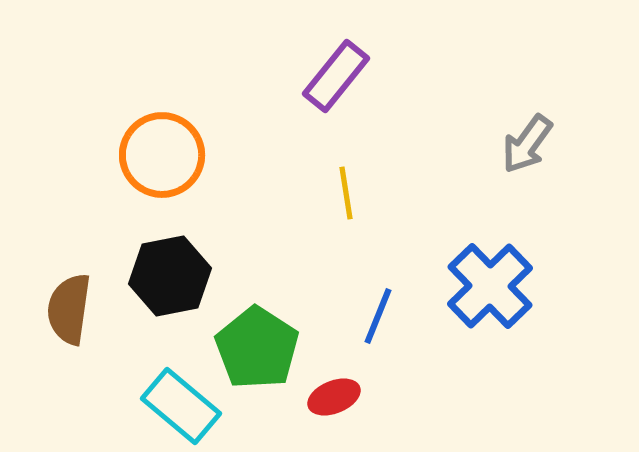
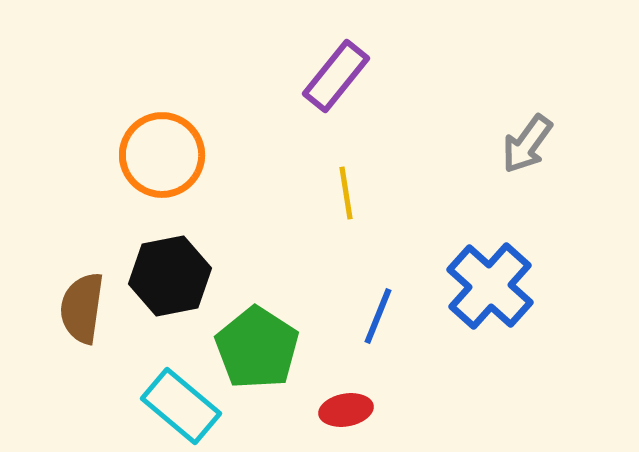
blue cross: rotated 4 degrees counterclockwise
brown semicircle: moved 13 px right, 1 px up
red ellipse: moved 12 px right, 13 px down; rotated 12 degrees clockwise
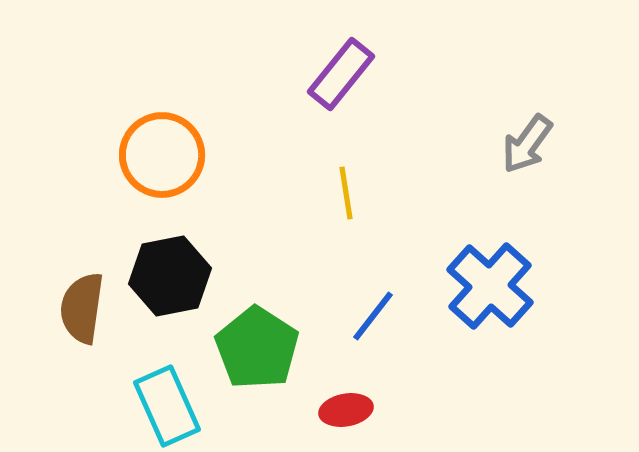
purple rectangle: moved 5 px right, 2 px up
blue line: moved 5 px left; rotated 16 degrees clockwise
cyan rectangle: moved 14 px left; rotated 26 degrees clockwise
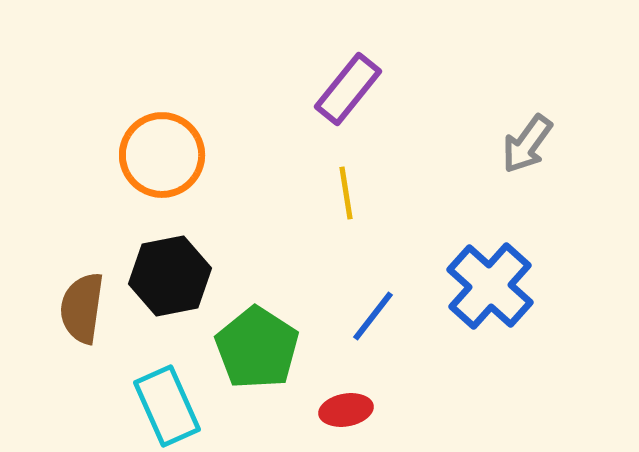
purple rectangle: moved 7 px right, 15 px down
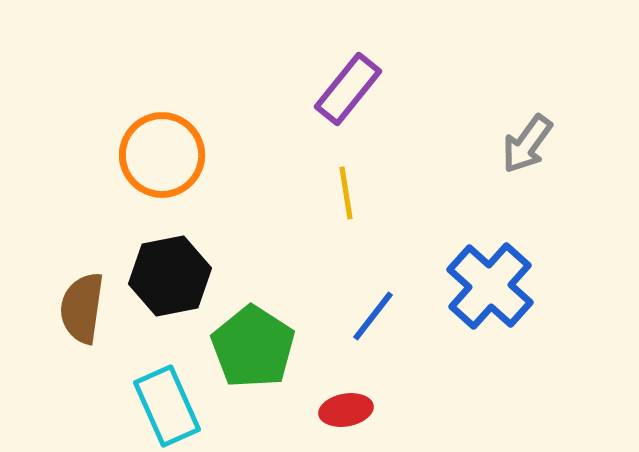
green pentagon: moved 4 px left, 1 px up
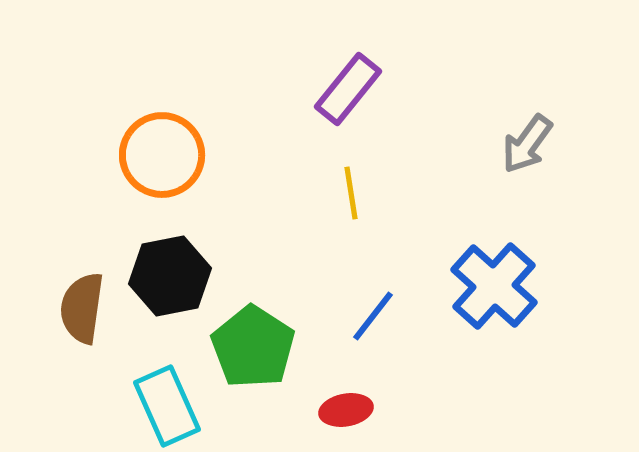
yellow line: moved 5 px right
blue cross: moved 4 px right
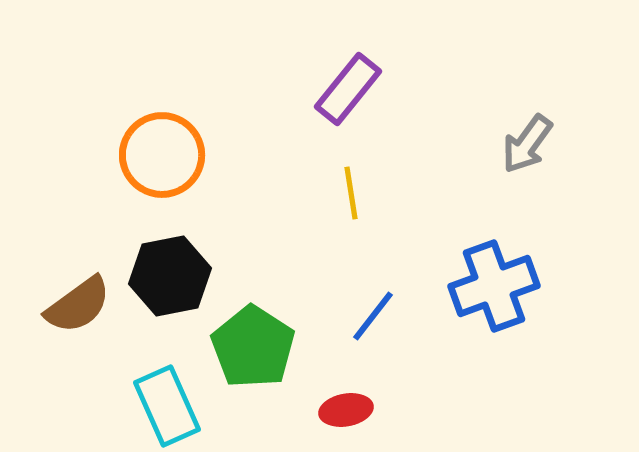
blue cross: rotated 28 degrees clockwise
brown semicircle: moved 4 px left, 3 px up; rotated 134 degrees counterclockwise
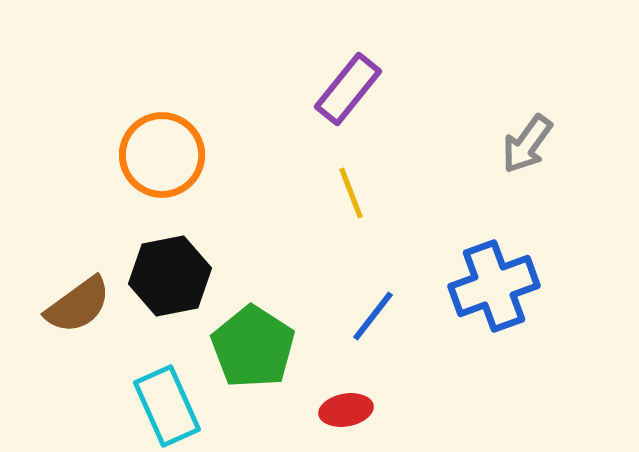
yellow line: rotated 12 degrees counterclockwise
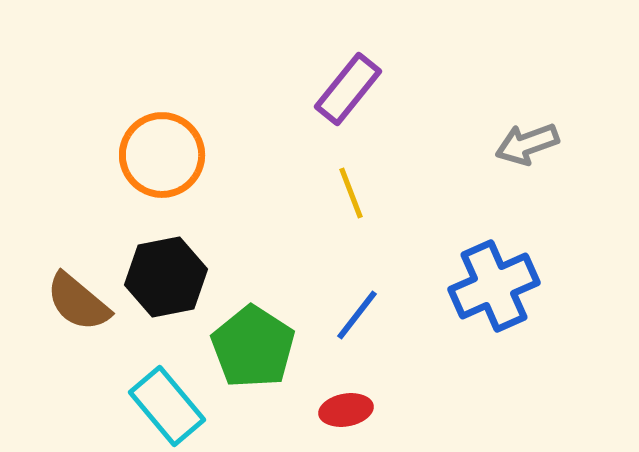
gray arrow: rotated 34 degrees clockwise
black hexagon: moved 4 px left, 1 px down
blue cross: rotated 4 degrees counterclockwise
brown semicircle: moved 3 px up; rotated 76 degrees clockwise
blue line: moved 16 px left, 1 px up
cyan rectangle: rotated 16 degrees counterclockwise
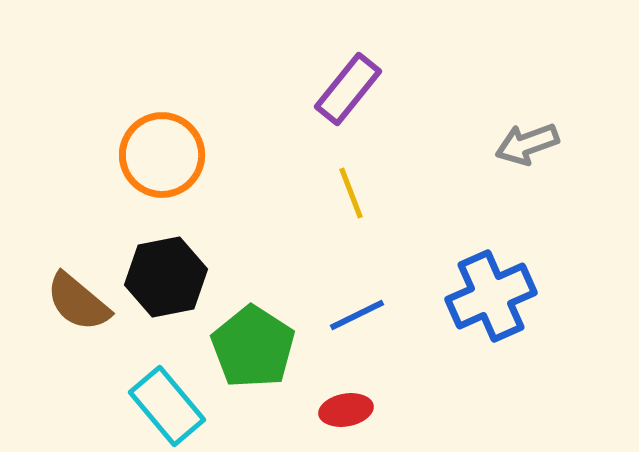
blue cross: moved 3 px left, 10 px down
blue line: rotated 26 degrees clockwise
